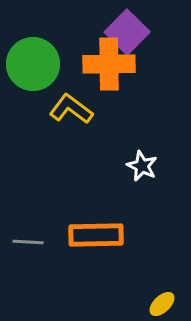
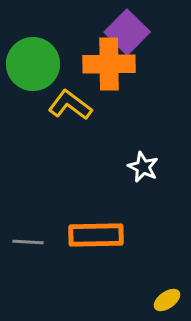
yellow L-shape: moved 1 px left, 4 px up
white star: moved 1 px right, 1 px down
yellow ellipse: moved 5 px right, 4 px up; rotated 8 degrees clockwise
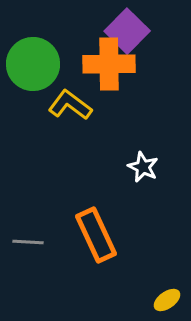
purple square: moved 1 px up
orange rectangle: rotated 66 degrees clockwise
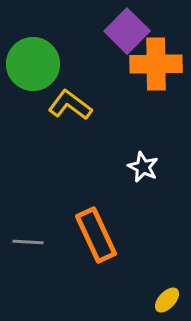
orange cross: moved 47 px right
yellow ellipse: rotated 12 degrees counterclockwise
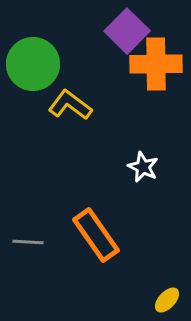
orange rectangle: rotated 10 degrees counterclockwise
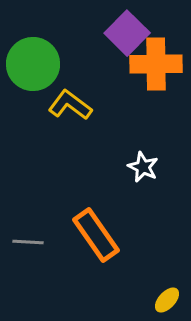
purple square: moved 2 px down
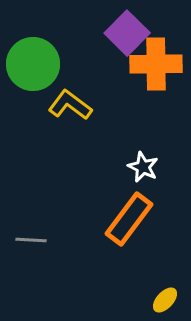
orange rectangle: moved 33 px right, 16 px up; rotated 72 degrees clockwise
gray line: moved 3 px right, 2 px up
yellow ellipse: moved 2 px left
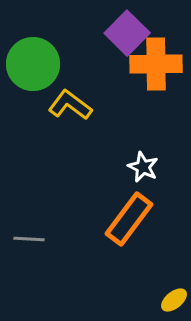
gray line: moved 2 px left, 1 px up
yellow ellipse: moved 9 px right; rotated 8 degrees clockwise
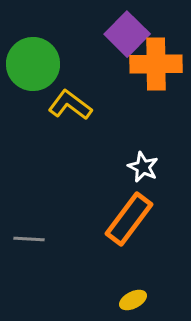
purple square: moved 1 px down
yellow ellipse: moved 41 px left; rotated 12 degrees clockwise
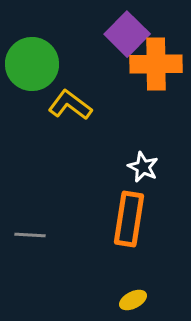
green circle: moved 1 px left
orange rectangle: rotated 28 degrees counterclockwise
gray line: moved 1 px right, 4 px up
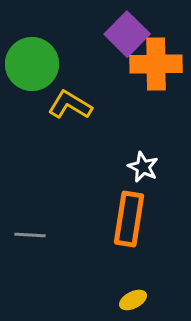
yellow L-shape: rotated 6 degrees counterclockwise
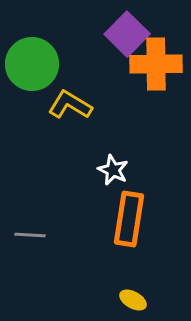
white star: moved 30 px left, 3 px down
yellow ellipse: rotated 56 degrees clockwise
